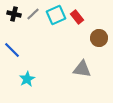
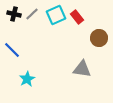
gray line: moved 1 px left
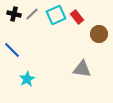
brown circle: moved 4 px up
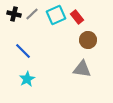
brown circle: moved 11 px left, 6 px down
blue line: moved 11 px right, 1 px down
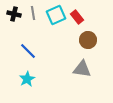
gray line: moved 1 px right, 1 px up; rotated 56 degrees counterclockwise
blue line: moved 5 px right
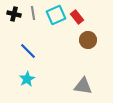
gray triangle: moved 1 px right, 17 px down
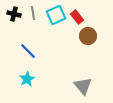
brown circle: moved 4 px up
gray triangle: rotated 42 degrees clockwise
